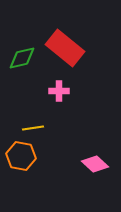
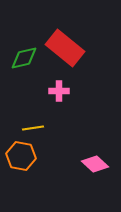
green diamond: moved 2 px right
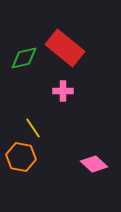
pink cross: moved 4 px right
yellow line: rotated 65 degrees clockwise
orange hexagon: moved 1 px down
pink diamond: moved 1 px left
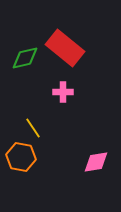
green diamond: moved 1 px right
pink cross: moved 1 px down
pink diamond: moved 2 px right, 2 px up; rotated 52 degrees counterclockwise
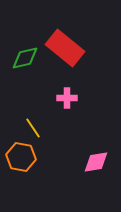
pink cross: moved 4 px right, 6 px down
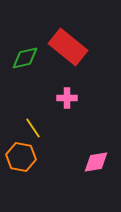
red rectangle: moved 3 px right, 1 px up
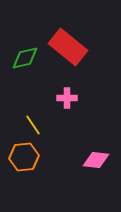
yellow line: moved 3 px up
orange hexagon: moved 3 px right; rotated 16 degrees counterclockwise
pink diamond: moved 2 px up; rotated 16 degrees clockwise
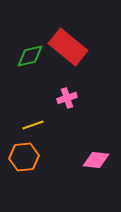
green diamond: moved 5 px right, 2 px up
pink cross: rotated 18 degrees counterclockwise
yellow line: rotated 75 degrees counterclockwise
